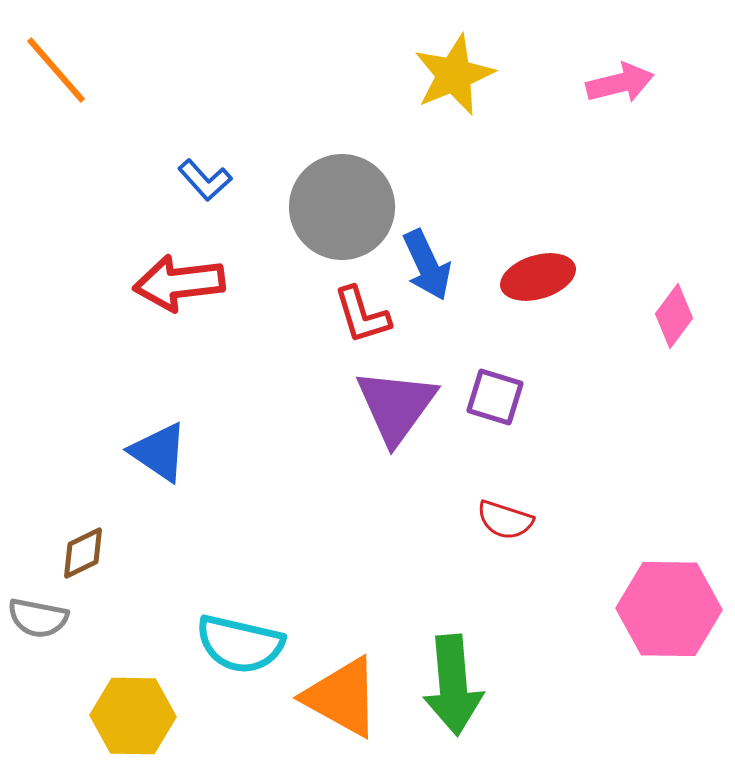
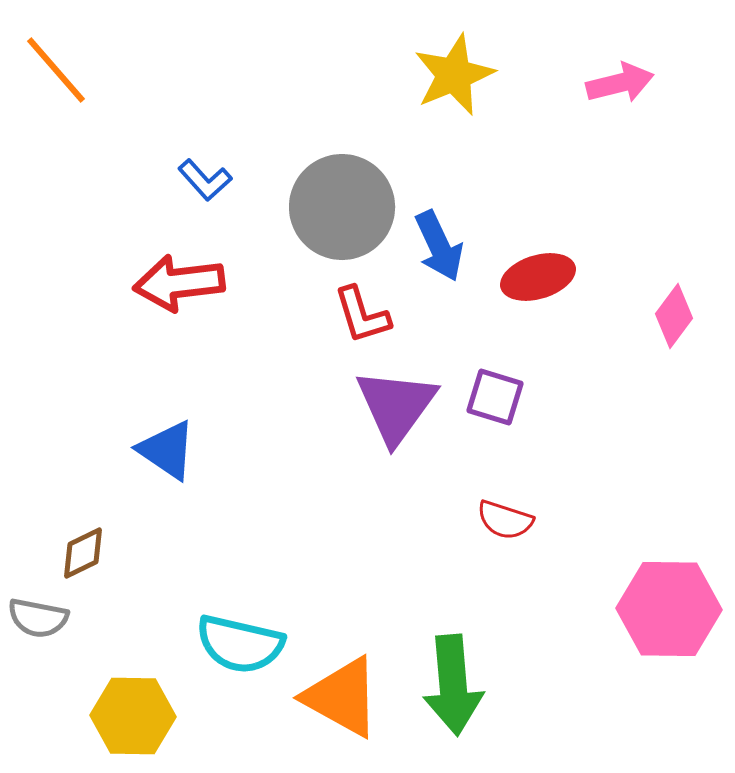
blue arrow: moved 12 px right, 19 px up
blue triangle: moved 8 px right, 2 px up
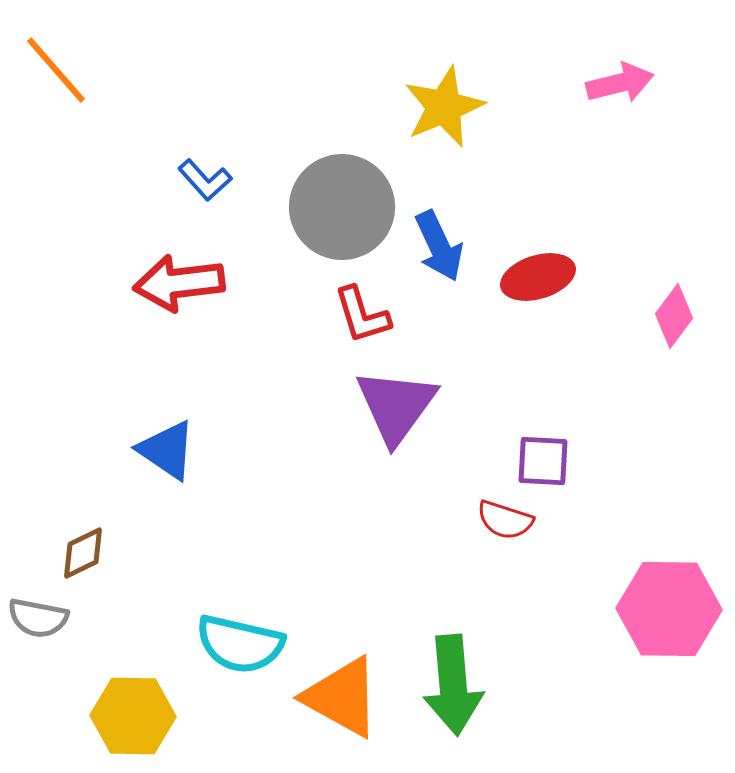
yellow star: moved 10 px left, 32 px down
purple square: moved 48 px right, 64 px down; rotated 14 degrees counterclockwise
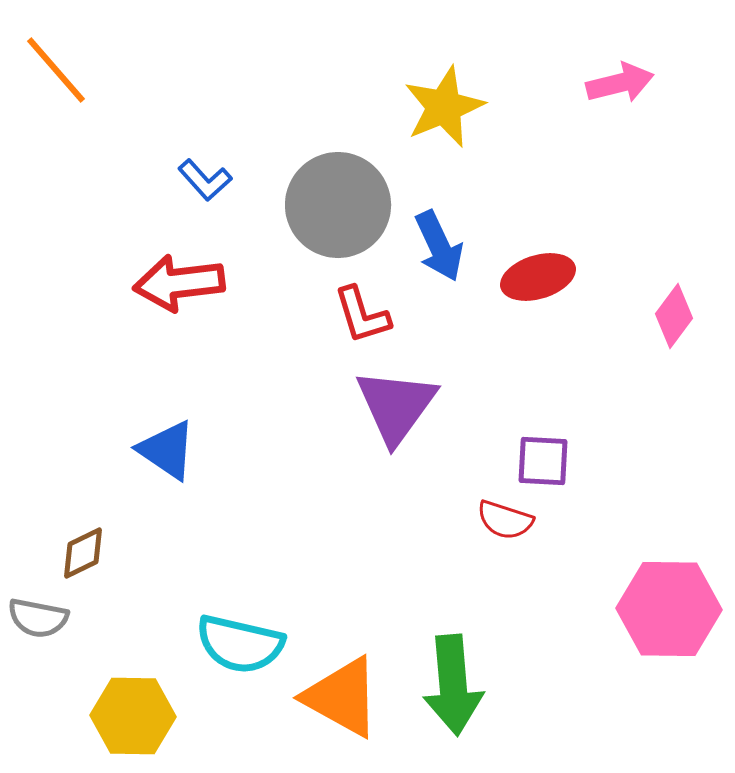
gray circle: moved 4 px left, 2 px up
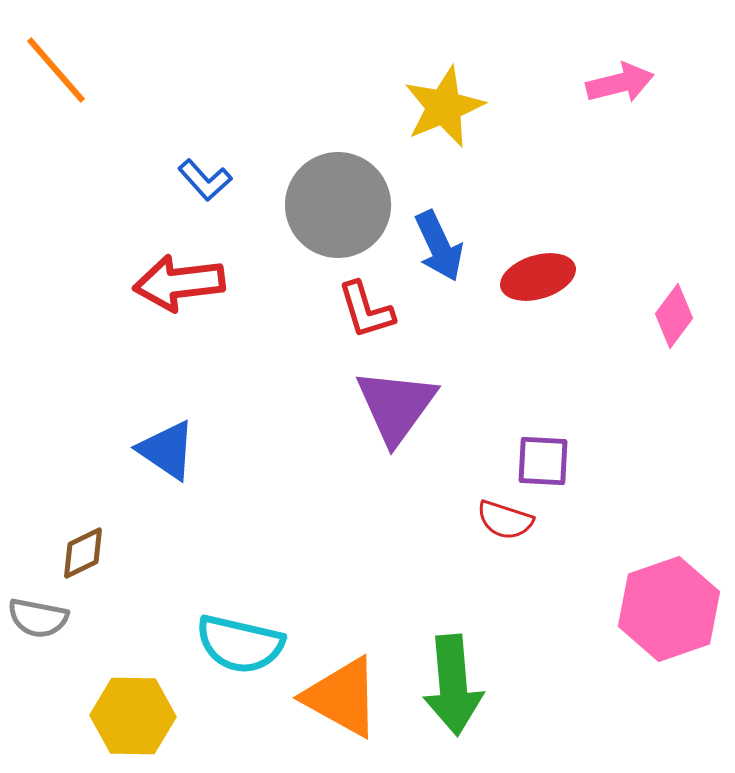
red L-shape: moved 4 px right, 5 px up
pink hexagon: rotated 20 degrees counterclockwise
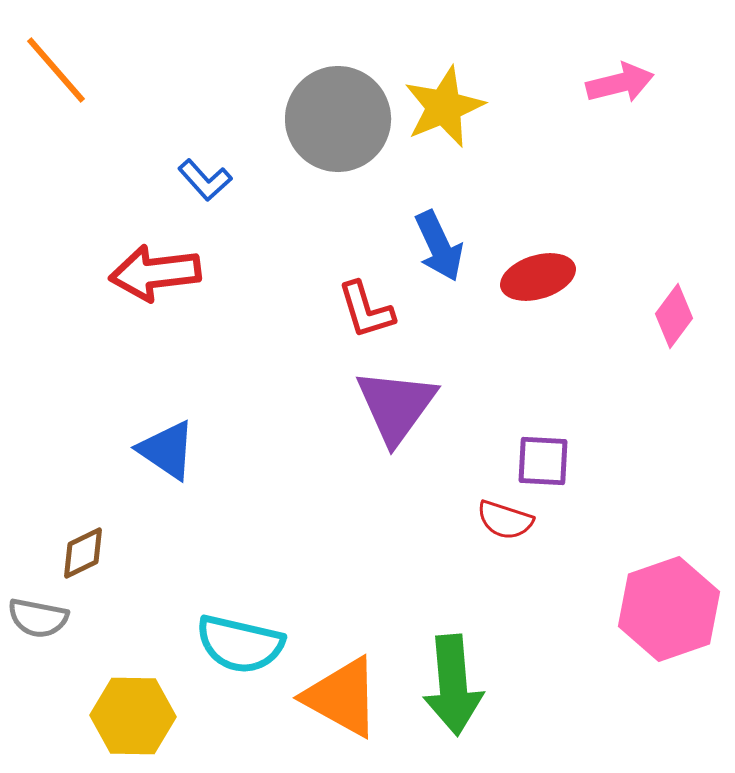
gray circle: moved 86 px up
red arrow: moved 24 px left, 10 px up
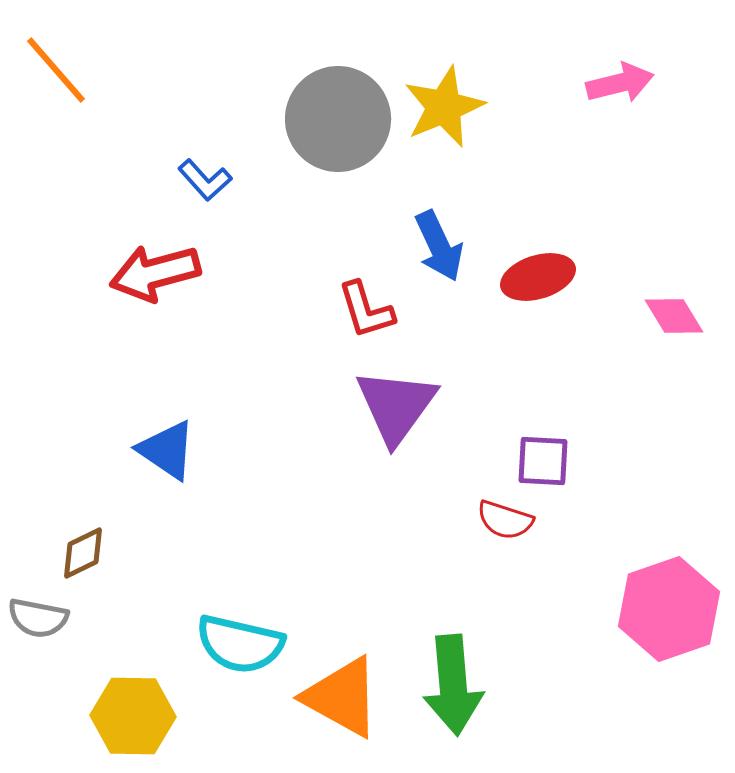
red arrow: rotated 8 degrees counterclockwise
pink diamond: rotated 68 degrees counterclockwise
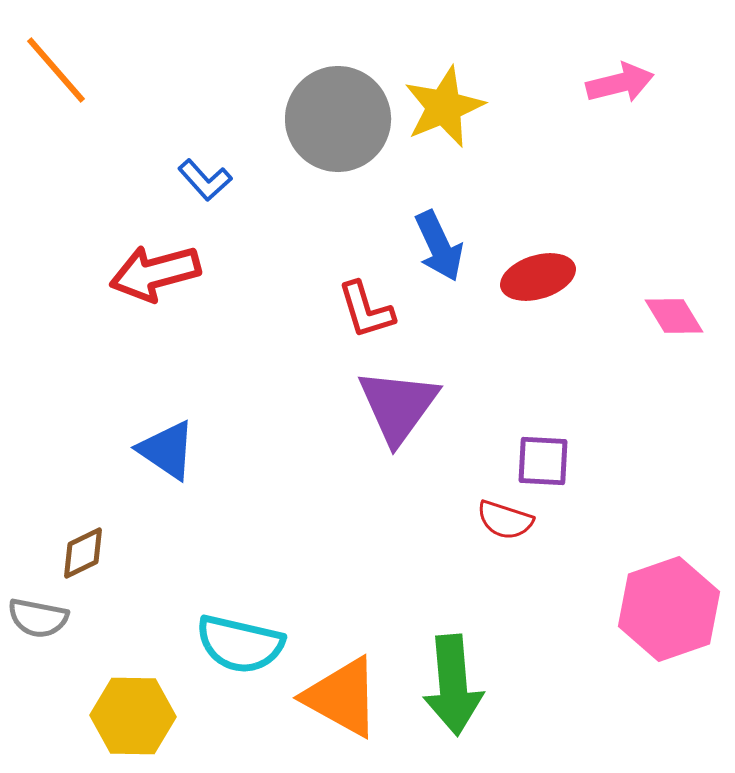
purple triangle: moved 2 px right
